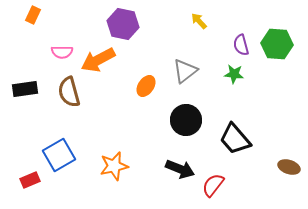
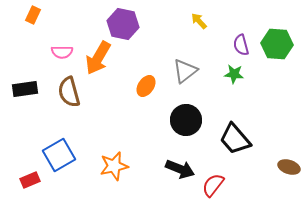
orange arrow: moved 2 px up; rotated 32 degrees counterclockwise
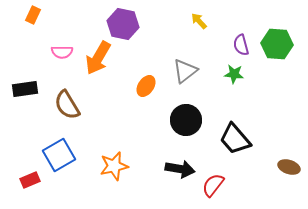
brown semicircle: moved 2 px left, 13 px down; rotated 16 degrees counterclockwise
black arrow: rotated 12 degrees counterclockwise
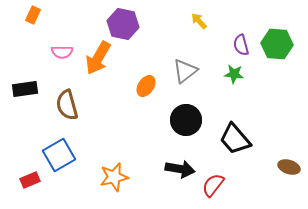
brown semicircle: rotated 16 degrees clockwise
orange star: moved 11 px down
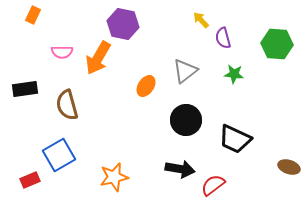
yellow arrow: moved 2 px right, 1 px up
purple semicircle: moved 18 px left, 7 px up
black trapezoid: rotated 24 degrees counterclockwise
red semicircle: rotated 15 degrees clockwise
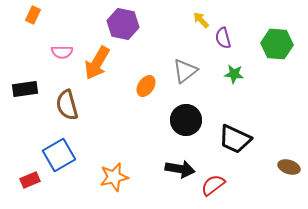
orange arrow: moved 1 px left, 5 px down
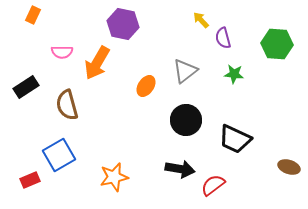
black rectangle: moved 1 px right, 2 px up; rotated 25 degrees counterclockwise
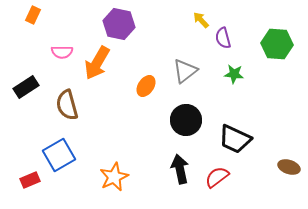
purple hexagon: moved 4 px left
black arrow: rotated 112 degrees counterclockwise
orange star: rotated 12 degrees counterclockwise
red semicircle: moved 4 px right, 8 px up
